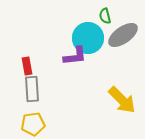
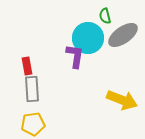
purple L-shape: rotated 75 degrees counterclockwise
yellow arrow: rotated 24 degrees counterclockwise
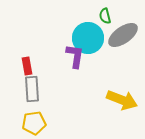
yellow pentagon: moved 1 px right, 1 px up
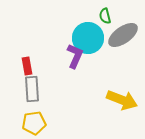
purple L-shape: rotated 15 degrees clockwise
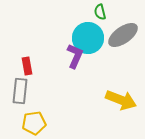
green semicircle: moved 5 px left, 4 px up
gray rectangle: moved 12 px left, 2 px down; rotated 10 degrees clockwise
yellow arrow: moved 1 px left
